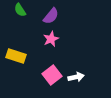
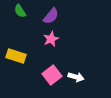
green semicircle: moved 1 px down
white arrow: rotated 28 degrees clockwise
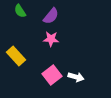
pink star: rotated 28 degrees clockwise
yellow rectangle: rotated 30 degrees clockwise
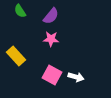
pink square: rotated 24 degrees counterclockwise
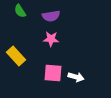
purple semicircle: rotated 42 degrees clockwise
pink square: moved 1 px right, 2 px up; rotated 24 degrees counterclockwise
